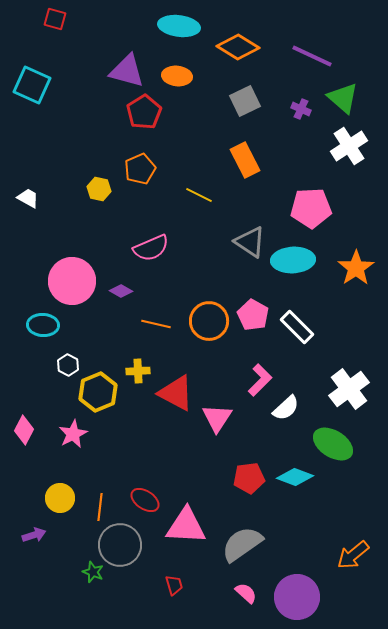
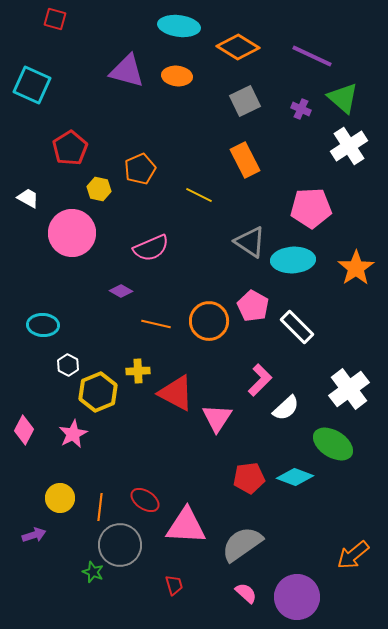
red pentagon at (144, 112): moved 74 px left, 36 px down
pink circle at (72, 281): moved 48 px up
pink pentagon at (253, 315): moved 9 px up
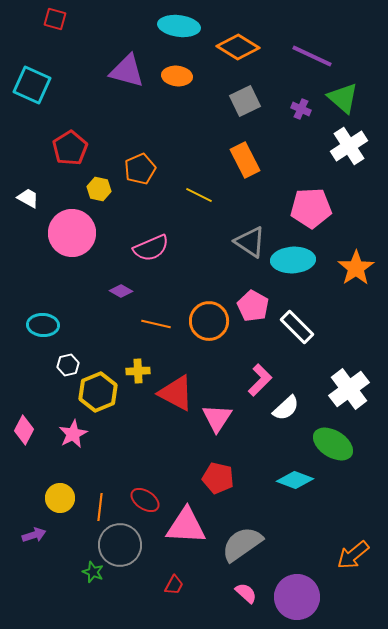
white hexagon at (68, 365): rotated 20 degrees clockwise
cyan diamond at (295, 477): moved 3 px down
red pentagon at (249, 478): moved 31 px left; rotated 20 degrees clockwise
red trapezoid at (174, 585): rotated 45 degrees clockwise
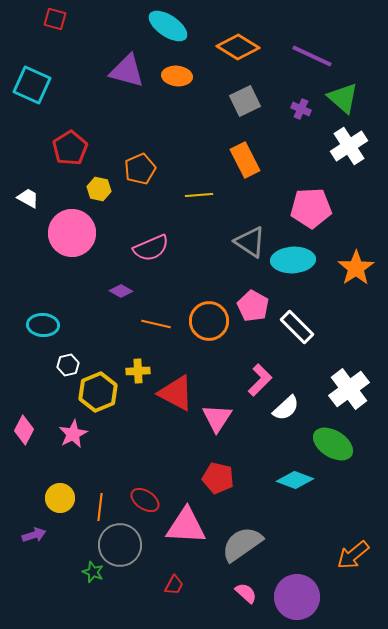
cyan ellipse at (179, 26): moved 11 px left; rotated 27 degrees clockwise
yellow line at (199, 195): rotated 32 degrees counterclockwise
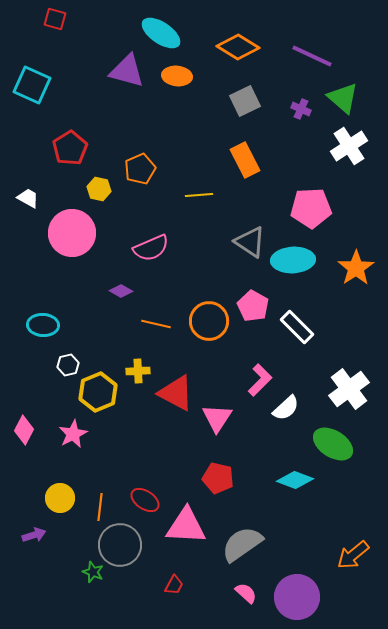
cyan ellipse at (168, 26): moved 7 px left, 7 px down
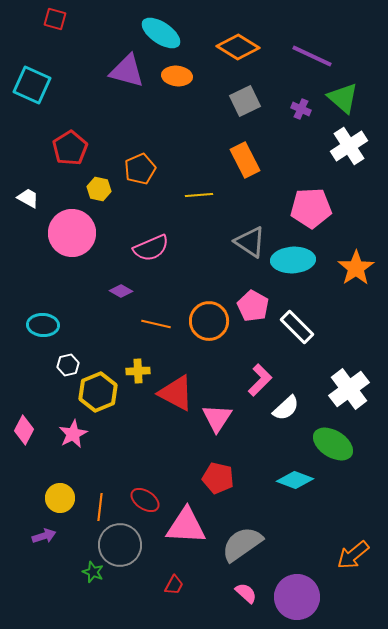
purple arrow at (34, 535): moved 10 px right, 1 px down
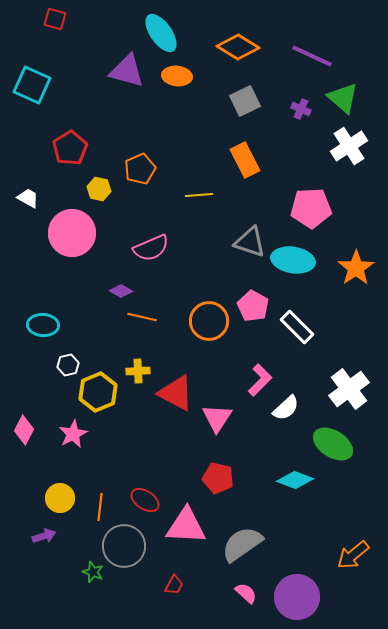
cyan ellipse at (161, 33): rotated 21 degrees clockwise
gray triangle at (250, 242): rotated 16 degrees counterclockwise
cyan ellipse at (293, 260): rotated 12 degrees clockwise
orange line at (156, 324): moved 14 px left, 7 px up
gray circle at (120, 545): moved 4 px right, 1 px down
